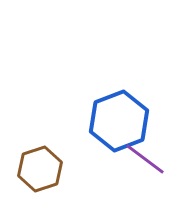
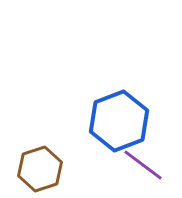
purple line: moved 2 px left, 6 px down
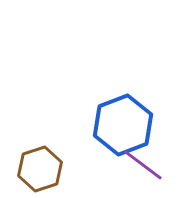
blue hexagon: moved 4 px right, 4 px down
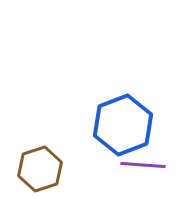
purple line: rotated 33 degrees counterclockwise
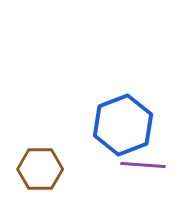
brown hexagon: rotated 18 degrees clockwise
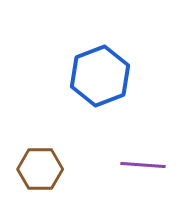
blue hexagon: moved 23 px left, 49 px up
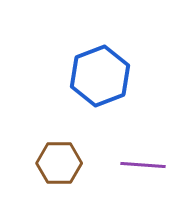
brown hexagon: moved 19 px right, 6 px up
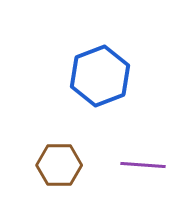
brown hexagon: moved 2 px down
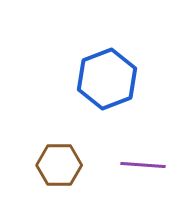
blue hexagon: moved 7 px right, 3 px down
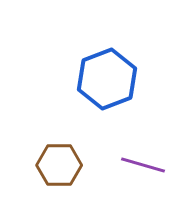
purple line: rotated 12 degrees clockwise
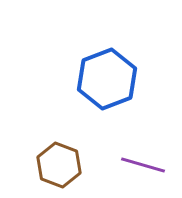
brown hexagon: rotated 21 degrees clockwise
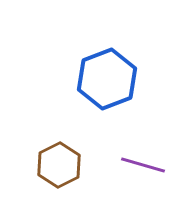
brown hexagon: rotated 12 degrees clockwise
